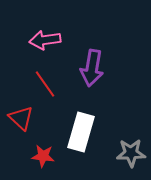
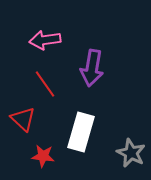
red triangle: moved 2 px right, 1 px down
gray star: rotated 28 degrees clockwise
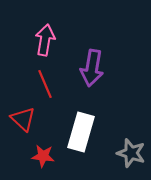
pink arrow: rotated 108 degrees clockwise
red line: rotated 12 degrees clockwise
gray star: rotated 8 degrees counterclockwise
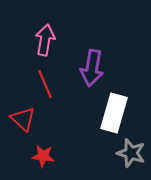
white rectangle: moved 33 px right, 19 px up
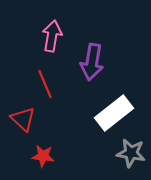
pink arrow: moved 7 px right, 4 px up
purple arrow: moved 6 px up
white rectangle: rotated 36 degrees clockwise
gray star: rotated 8 degrees counterclockwise
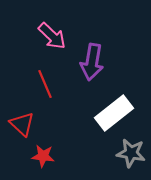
pink arrow: rotated 124 degrees clockwise
red triangle: moved 1 px left, 5 px down
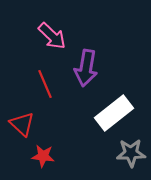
purple arrow: moved 6 px left, 6 px down
gray star: rotated 12 degrees counterclockwise
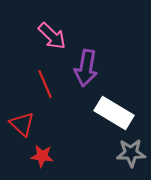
white rectangle: rotated 69 degrees clockwise
red star: moved 1 px left
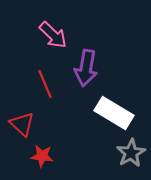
pink arrow: moved 1 px right, 1 px up
gray star: rotated 28 degrees counterclockwise
